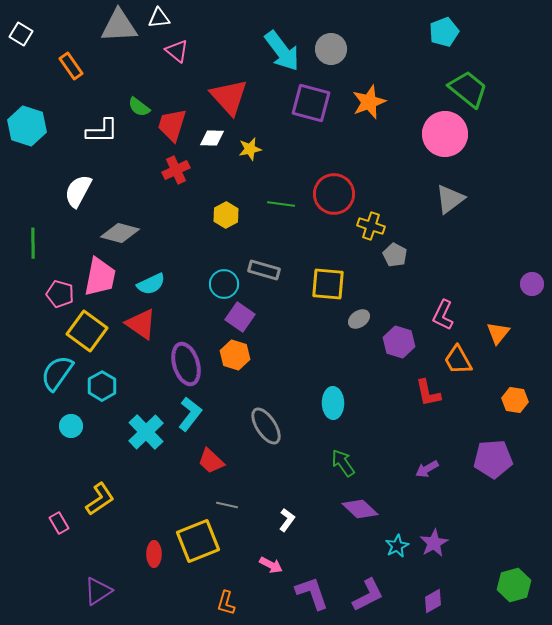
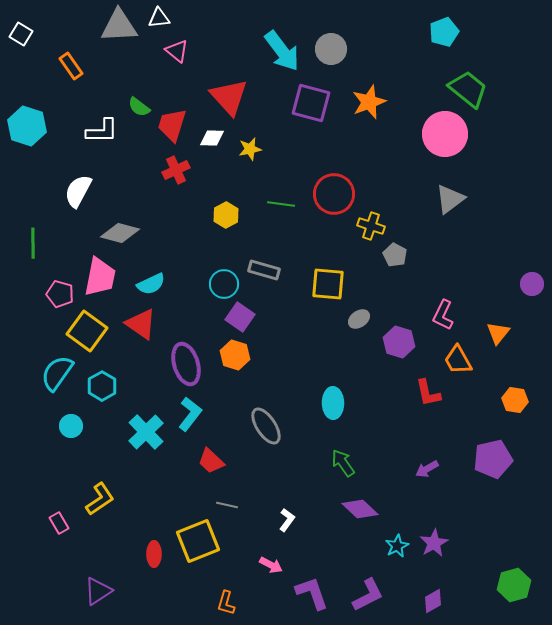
purple pentagon at (493, 459): rotated 9 degrees counterclockwise
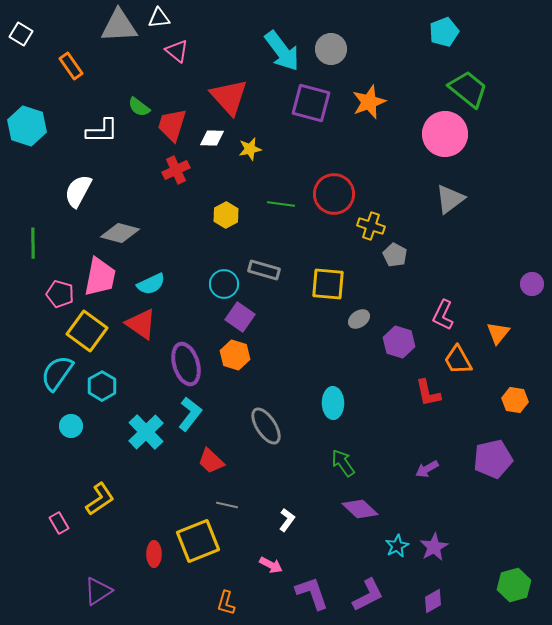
purple star at (434, 543): moved 4 px down
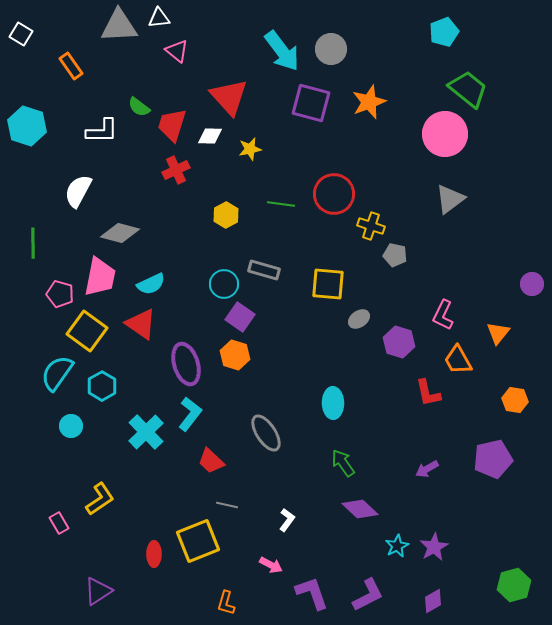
white diamond at (212, 138): moved 2 px left, 2 px up
gray pentagon at (395, 255): rotated 15 degrees counterclockwise
gray ellipse at (266, 426): moved 7 px down
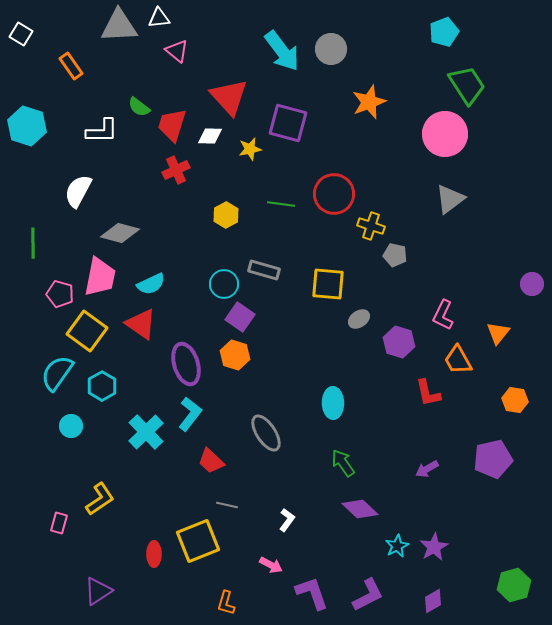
green trapezoid at (468, 89): moved 1 px left, 4 px up; rotated 18 degrees clockwise
purple square at (311, 103): moved 23 px left, 20 px down
pink rectangle at (59, 523): rotated 45 degrees clockwise
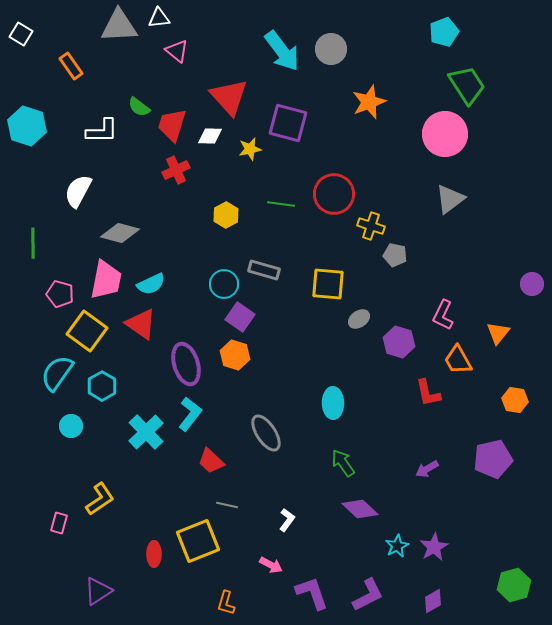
pink trapezoid at (100, 277): moved 6 px right, 3 px down
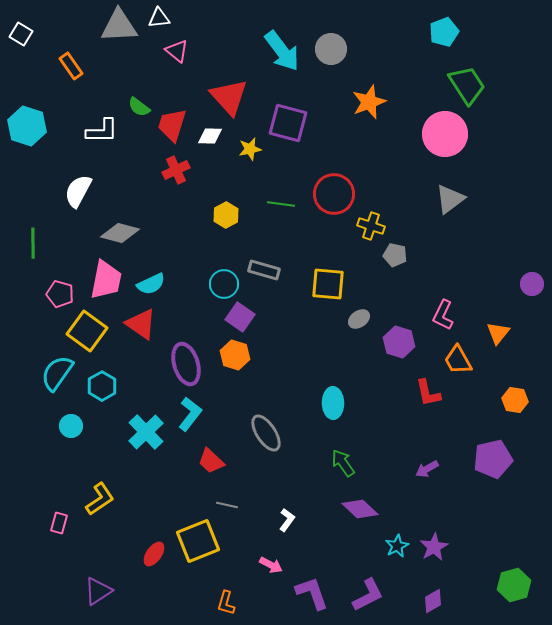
red ellipse at (154, 554): rotated 35 degrees clockwise
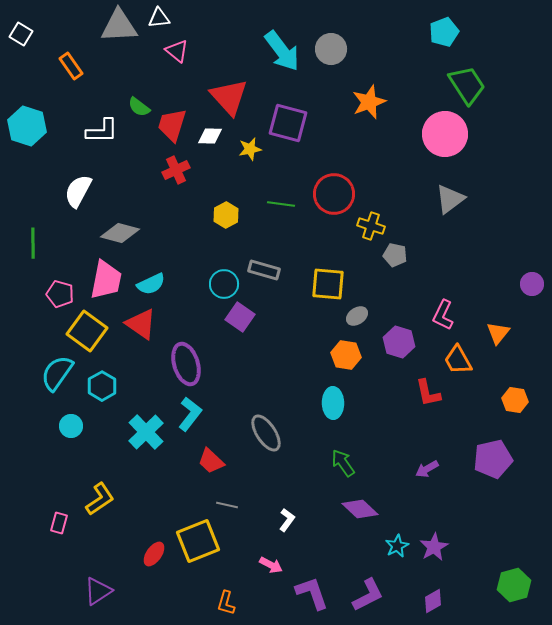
gray ellipse at (359, 319): moved 2 px left, 3 px up
orange hexagon at (235, 355): moved 111 px right; rotated 8 degrees counterclockwise
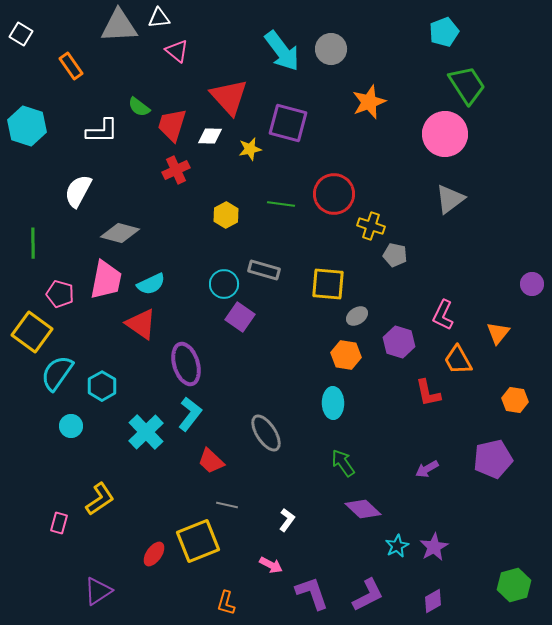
yellow square at (87, 331): moved 55 px left, 1 px down
purple diamond at (360, 509): moved 3 px right
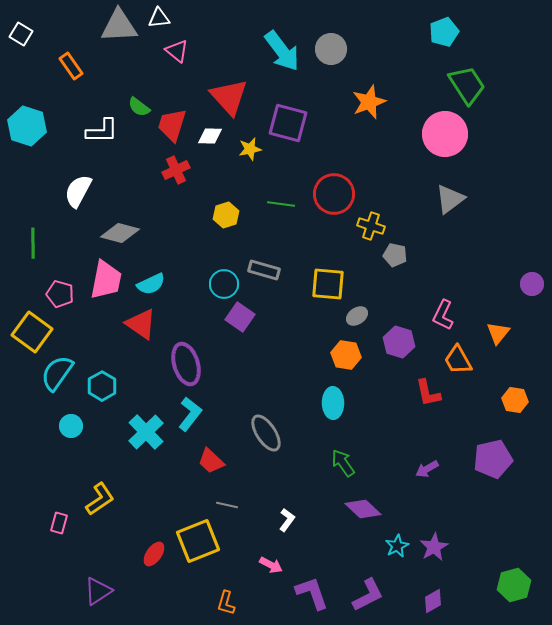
yellow hexagon at (226, 215): rotated 10 degrees clockwise
